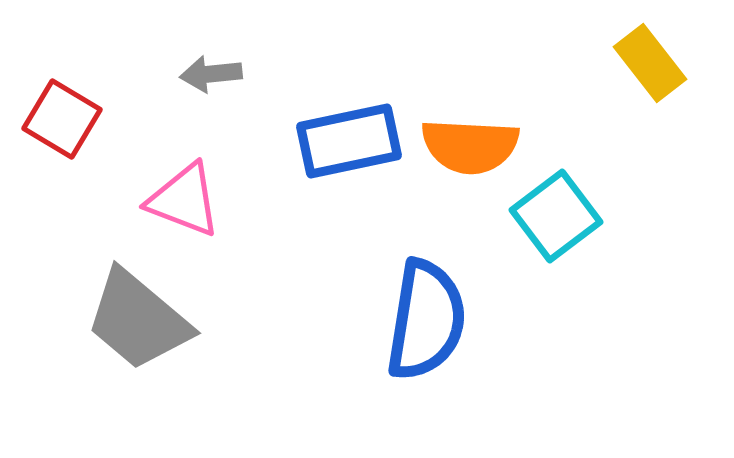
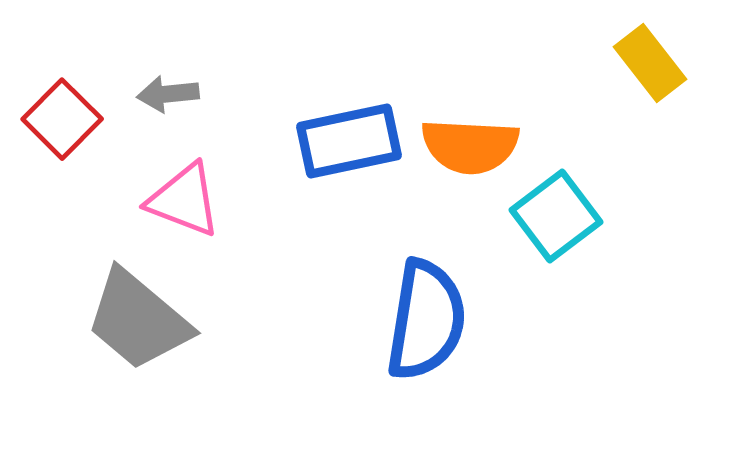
gray arrow: moved 43 px left, 20 px down
red square: rotated 14 degrees clockwise
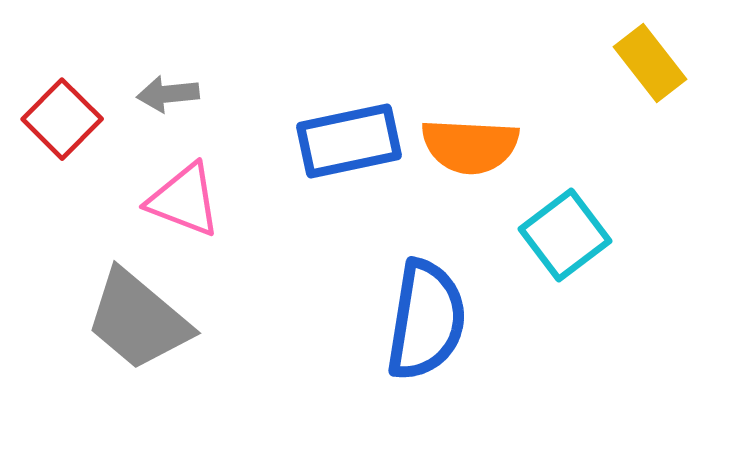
cyan square: moved 9 px right, 19 px down
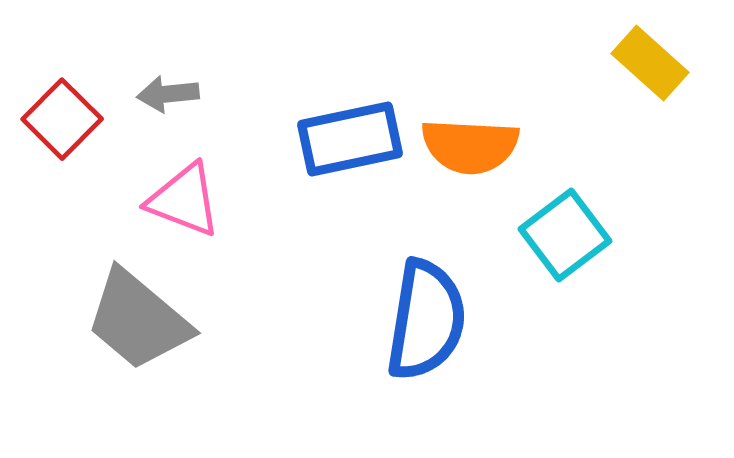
yellow rectangle: rotated 10 degrees counterclockwise
blue rectangle: moved 1 px right, 2 px up
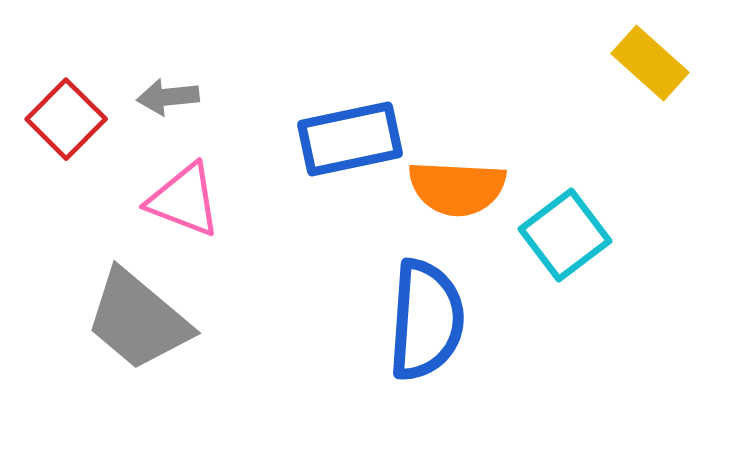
gray arrow: moved 3 px down
red square: moved 4 px right
orange semicircle: moved 13 px left, 42 px down
blue semicircle: rotated 5 degrees counterclockwise
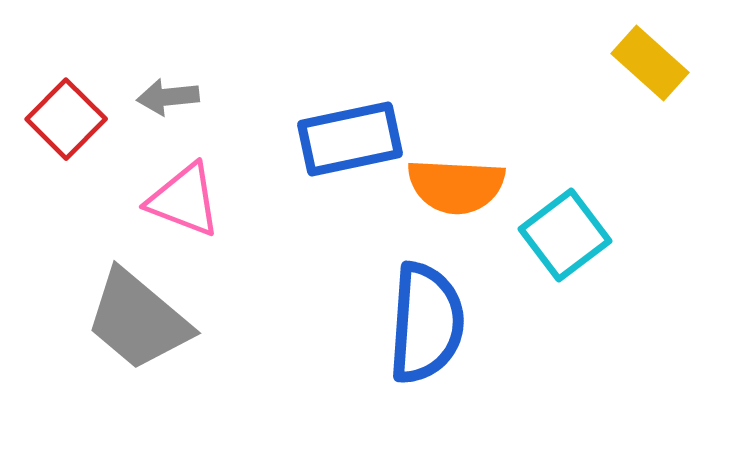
orange semicircle: moved 1 px left, 2 px up
blue semicircle: moved 3 px down
